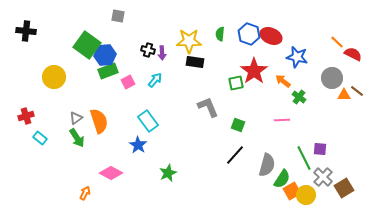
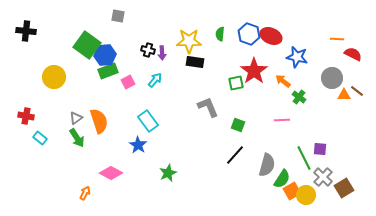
orange line at (337, 42): moved 3 px up; rotated 40 degrees counterclockwise
red cross at (26, 116): rotated 28 degrees clockwise
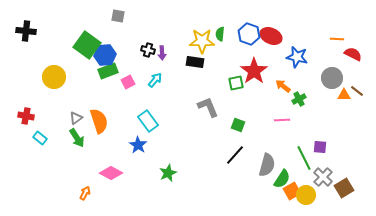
yellow star at (189, 41): moved 13 px right
orange arrow at (283, 81): moved 5 px down
green cross at (299, 97): moved 2 px down; rotated 24 degrees clockwise
purple square at (320, 149): moved 2 px up
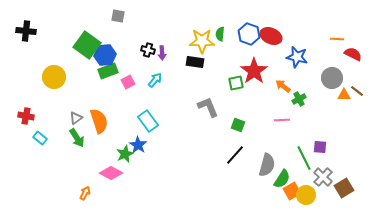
green star at (168, 173): moved 43 px left, 19 px up
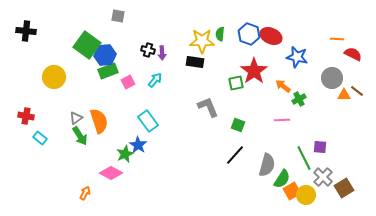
green arrow at (77, 138): moved 3 px right, 2 px up
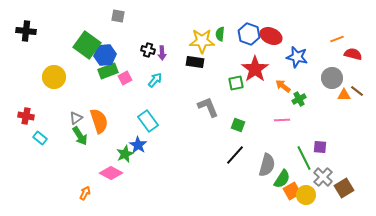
orange line at (337, 39): rotated 24 degrees counterclockwise
red semicircle at (353, 54): rotated 12 degrees counterclockwise
red star at (254, 71): moved 1 px right, 2 px up
pink square at (128, 82): moved 3 px left, 4 px up
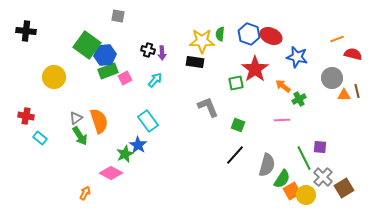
brown line at (357, 91): rotated 40 degrees clockwise
